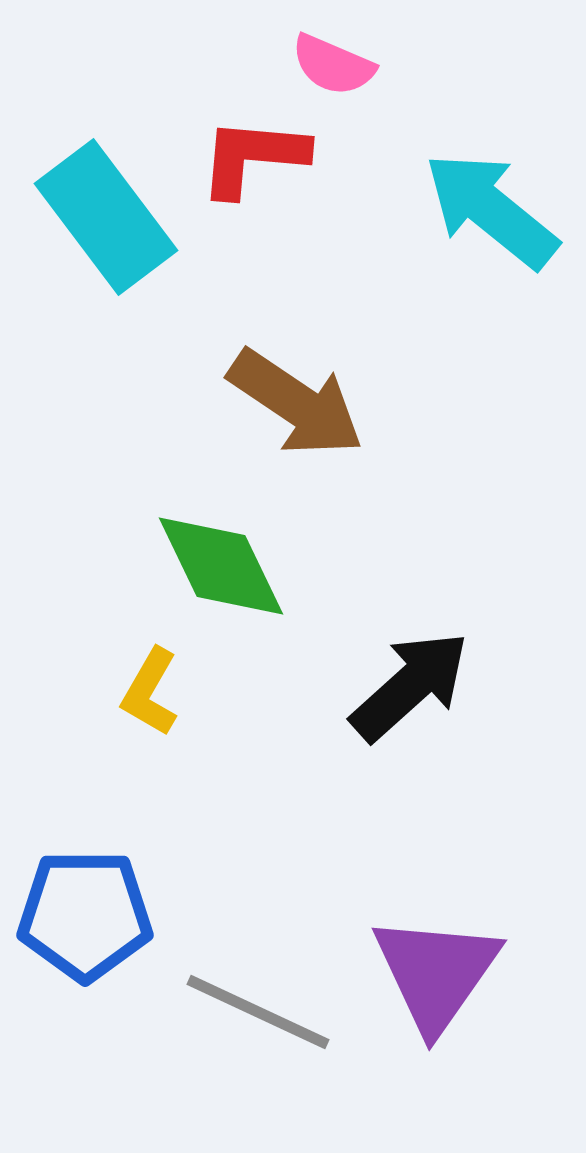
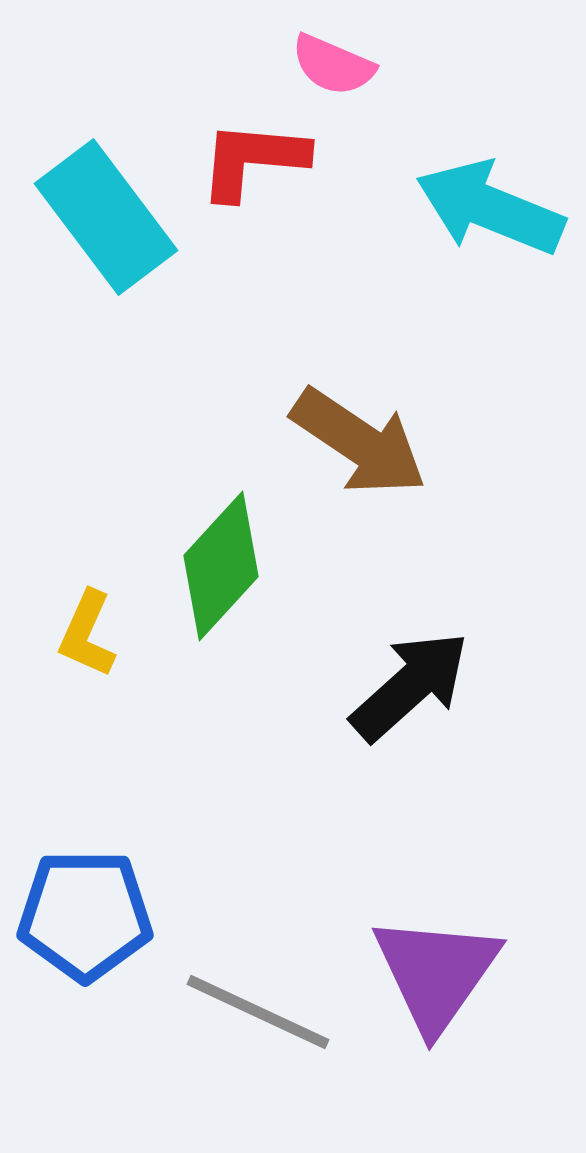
red L-shape: moved 3 px down
cyan arrow: moved 1 px left, 2 px up; rotated 17 degrees counterclockwise
brown arrow: moved 63 px right, 39 px down
green diamond: rotated 68 degrees clockwise
yellow L-shape: moved 63 px left, 58 px up; rotated 6 degrees counterclockwise
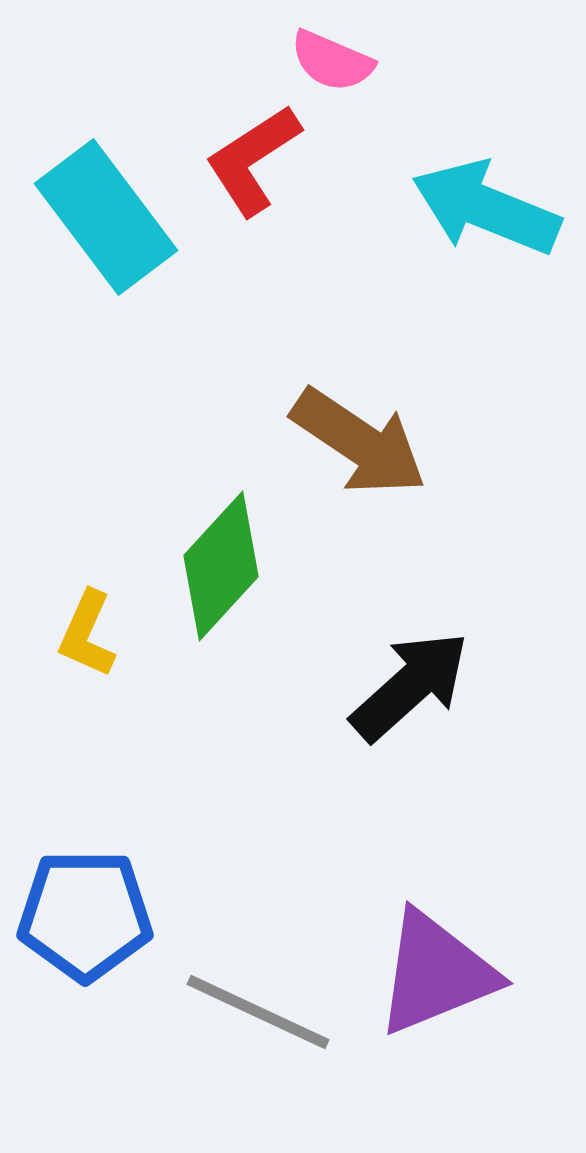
pink semicircle: moved 1 px left, 4 px up
red L-shape: rotated 38 degrees counterclockwise
cyan arrow: moved 4 px left
purple triangle: rotated 33 degrees clockwise
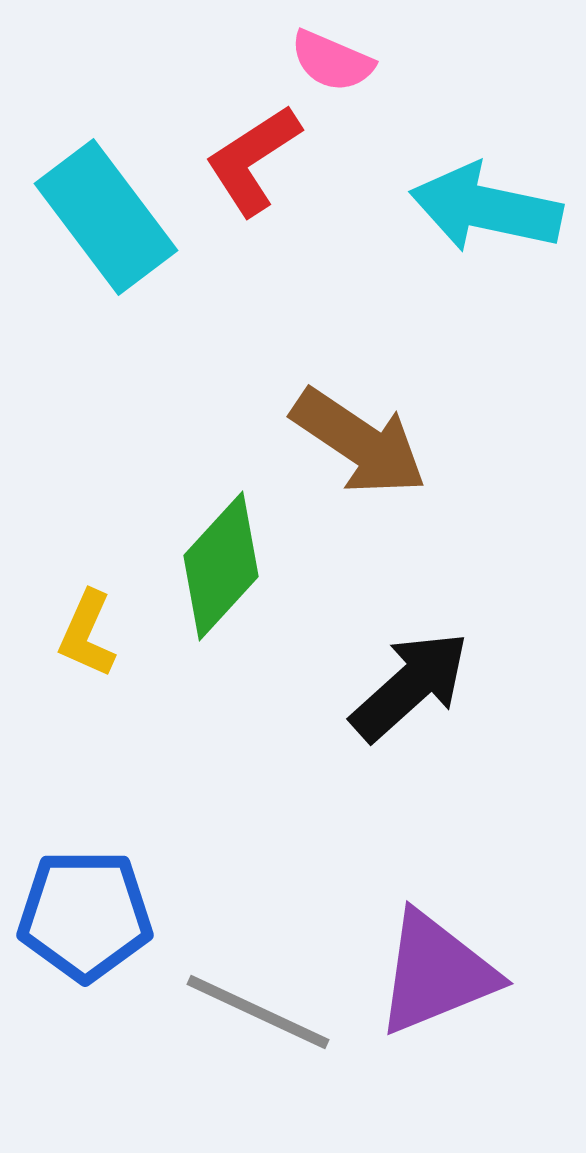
cyan arrow: rotated 10 degrees counterclockwise
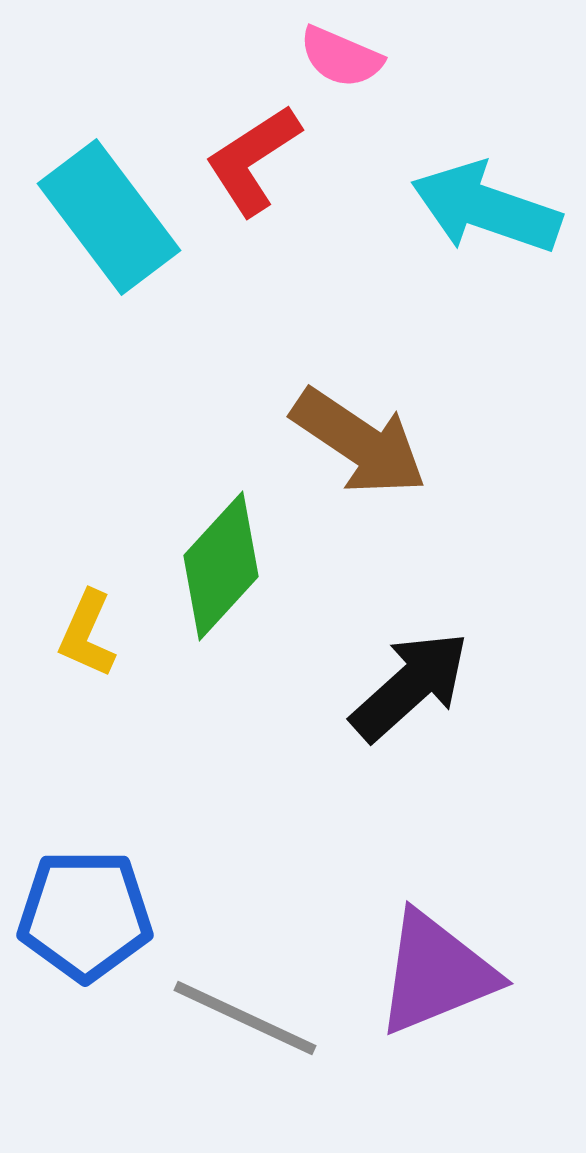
pink semicircle: moved 9 px right, 4 px up
cyan arrow: rotated 7 degrees clockwise
cyan rectangle: moved 3 px right
gray line: moved 13 px left, 6 px down
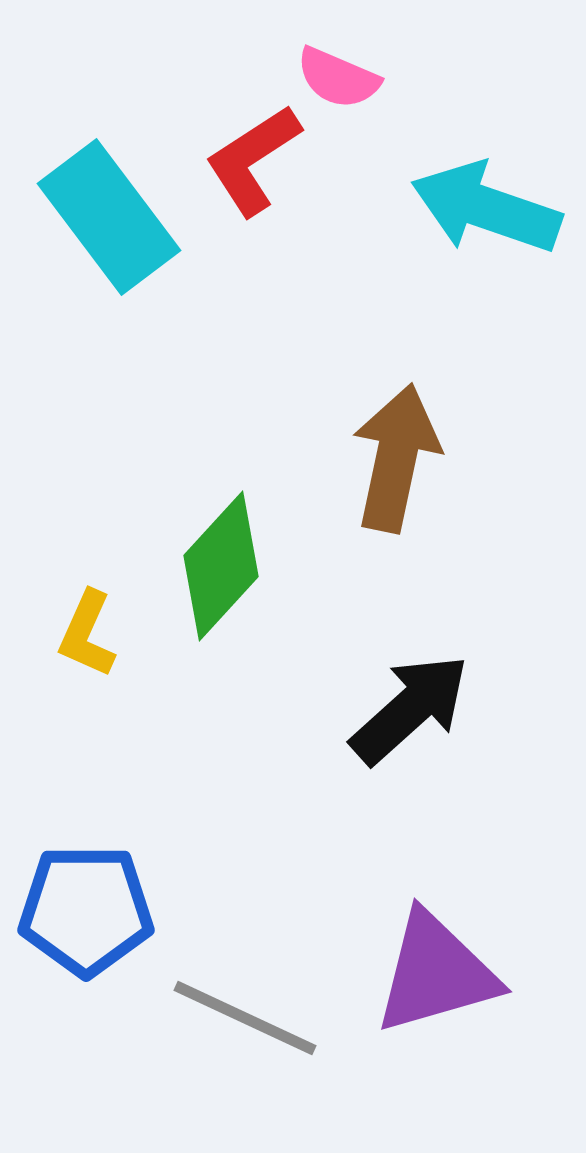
pink semicircle: moved 3 px left, 21 px down
brown arrow: moved 37 px right, 16 px down; rotated 112 degrees counterclockwise
black arrow: moved 23 px down
blue pentagon: moved 1 px right, 5 px up
purple triangle: rotated 6 degrees clockwise
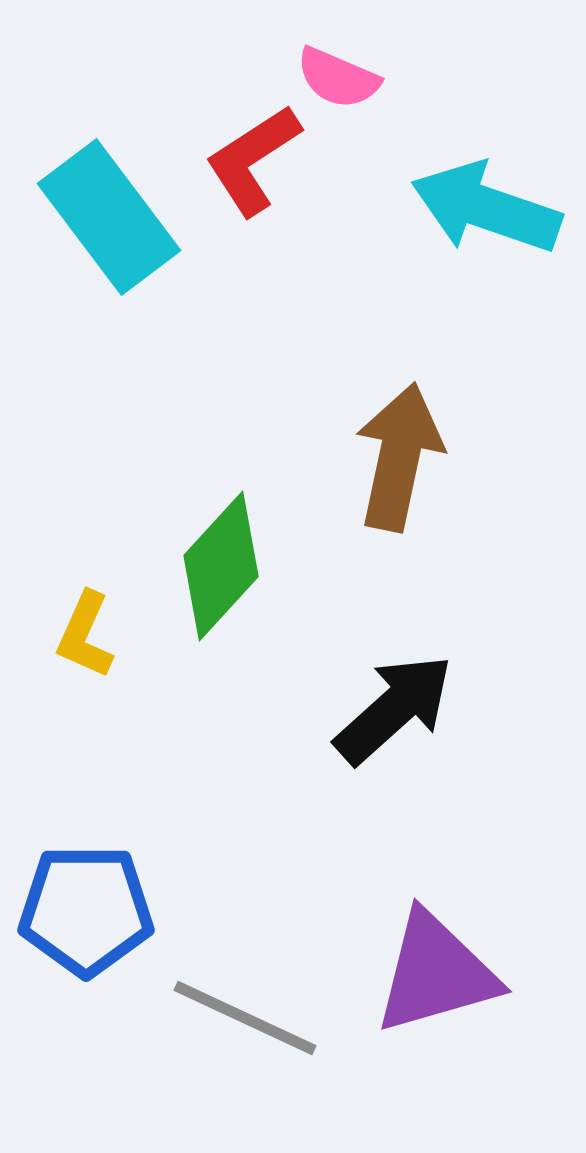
brown arrow: moved 3 px right, 1 px up
yellow L-shape: moved 2 px left, 1 px down
black arrow: moved 16 px left
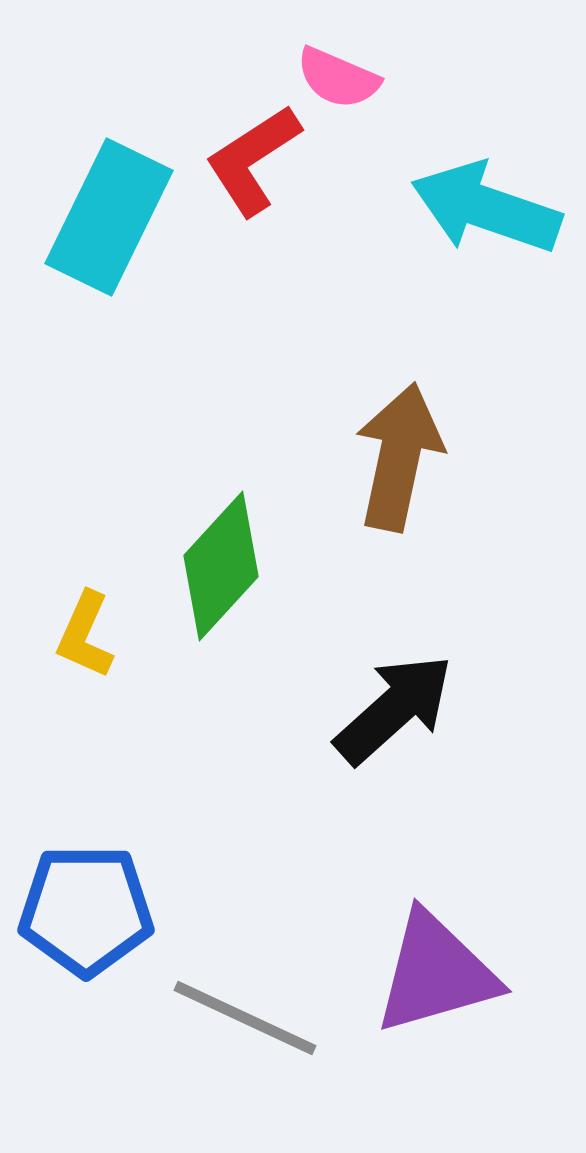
cyan rectangle: rotated 63 degrees clockwise
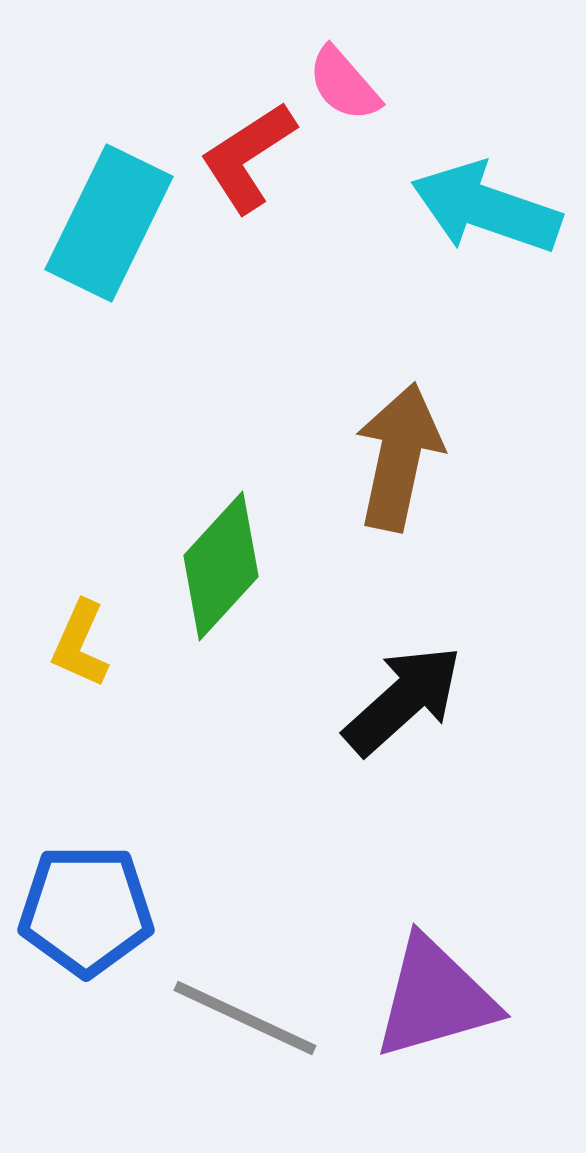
pink semicircle: moved 6 px right, 6 px down; rotated 26 degrees clockwise
red L-shape: moved 5 px left, 3 px up
cyan rectangle: moved 6 px down
yellow L-shape: moved 5 px left, 9 px down
black arrow: moved 9 px right, 9 px up
purple triangle: moved 1 px left, 25 px down
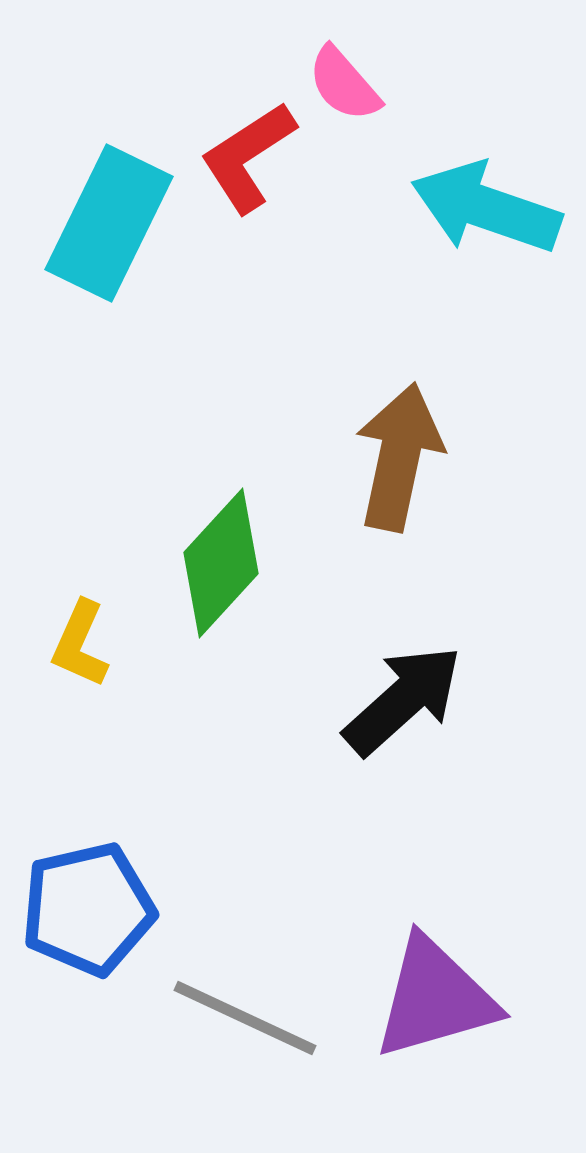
green diamond: moved 3 px up
blue pentagon: moved 2 px right, 1 px up; rotated 13 degrees counterclockwise
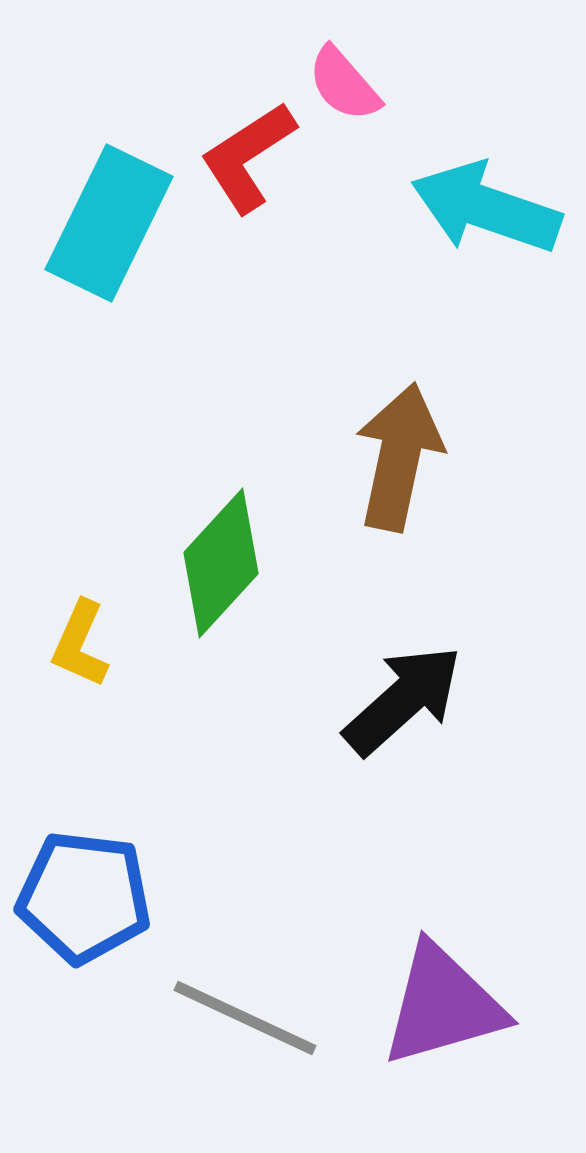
blue pentagon: moved 4 px left, 12 px up; rotated 20 degrees clockwise
purple triangle: moved 8 px right, 7 px down
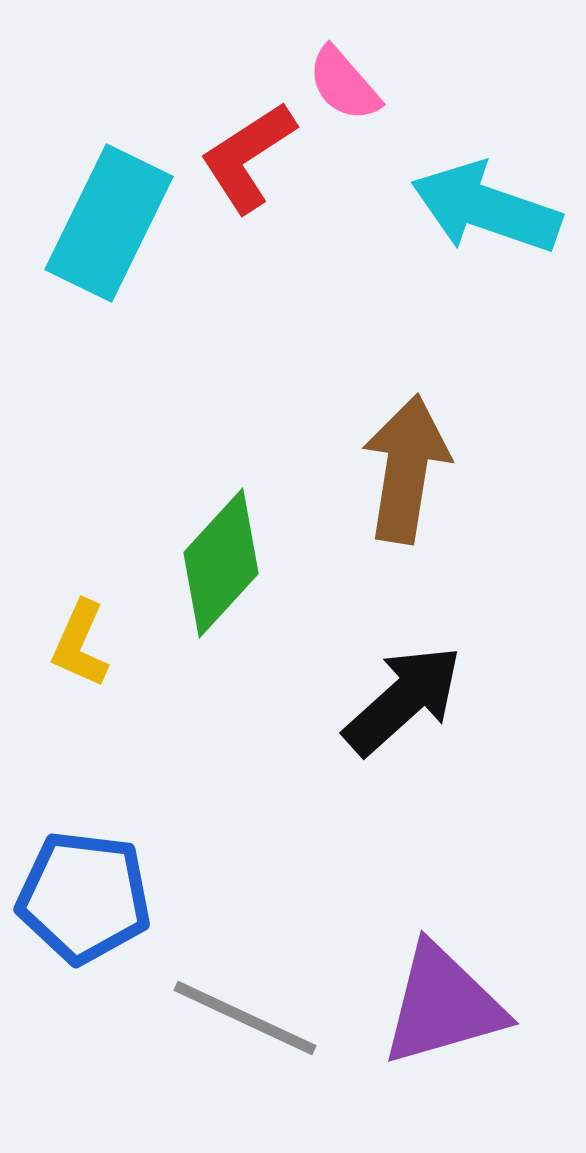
brown arrow: moved 7 px right, 12 px down; rotated 3 degrees counterclockwise
